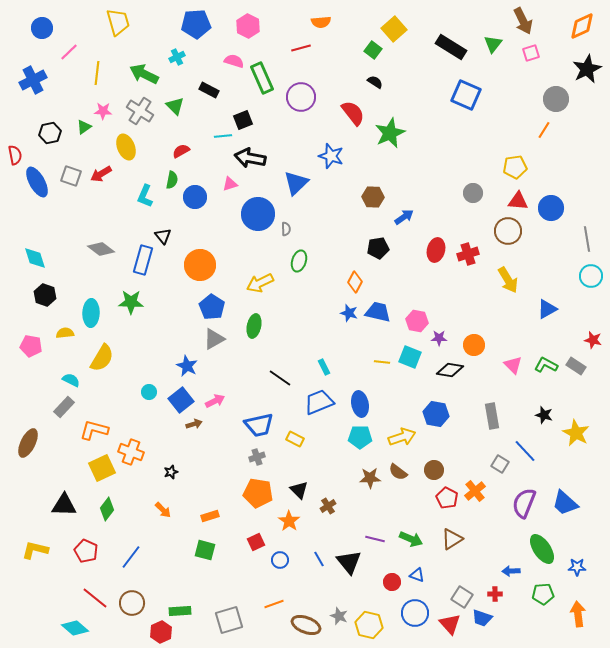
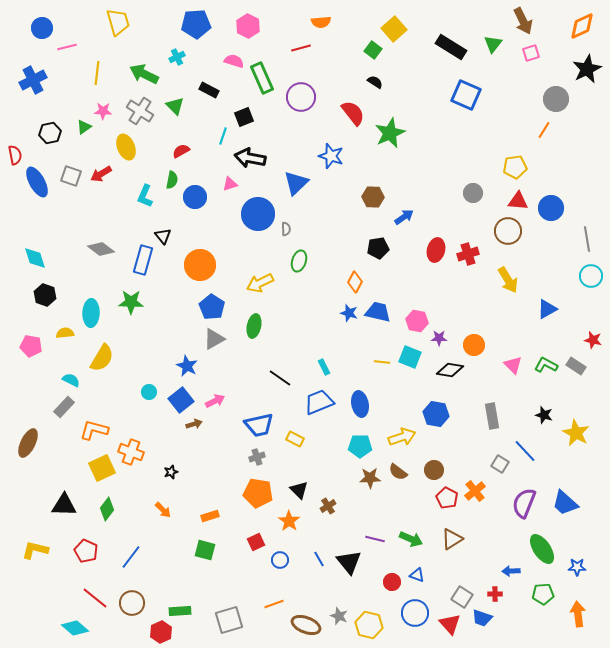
pink line at (69, 52): moved 2 px left, 5 px up; rotated 30 degrees clockwise
black square at (243, 120): moved 1 px right, 3 px up
cyan line at (223, 136): rotated 66 degrees counterclockwise
cyan pentagon at (360, 437): moved 9 px down
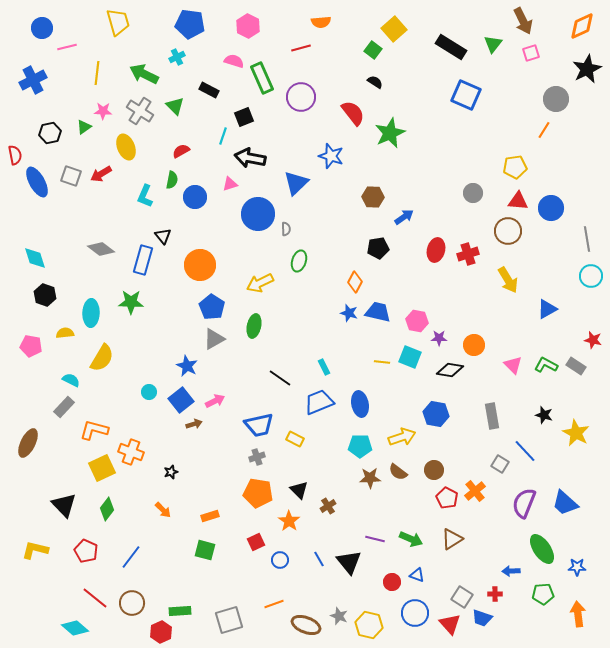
blue pentagon at (196, 24): moved 6 px left; rotated 12 degrees clockwise
black triangle at (64, 505): rotated 44 degrees clockwise
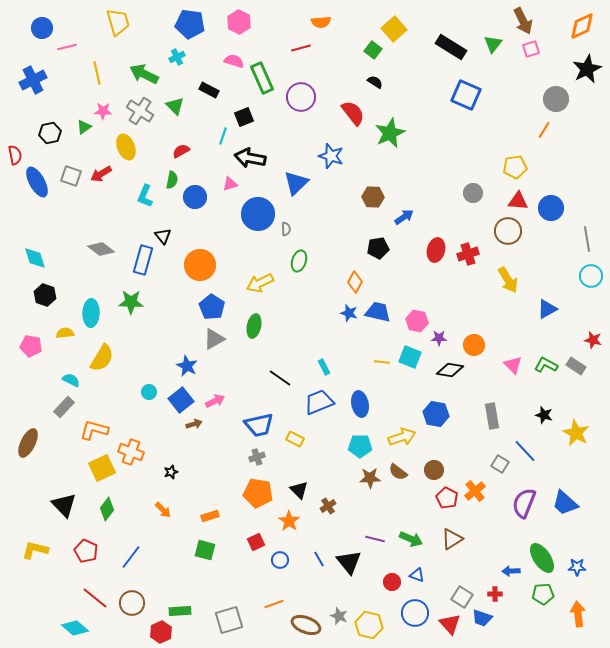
pink hexagon at (248, 26): moved 9 px left, 4 px up
pink square at (531, 53): moved 4 px up
yellow line at (97, 73): rotated 20 degrees counterclockwise
green ellipse at (542, 549): moved 9 px down
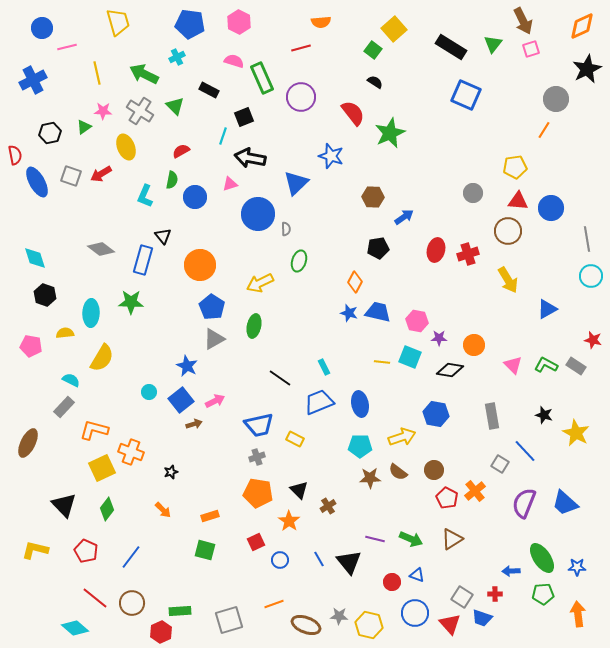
gray star at (339, 616): rotated 18 degrees counterclockwise
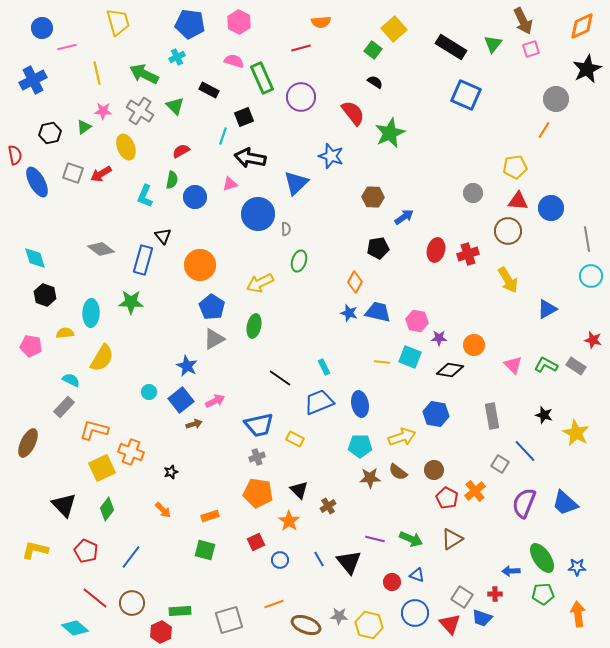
gray square at (71, 176): moved 2 px right, 3 px up
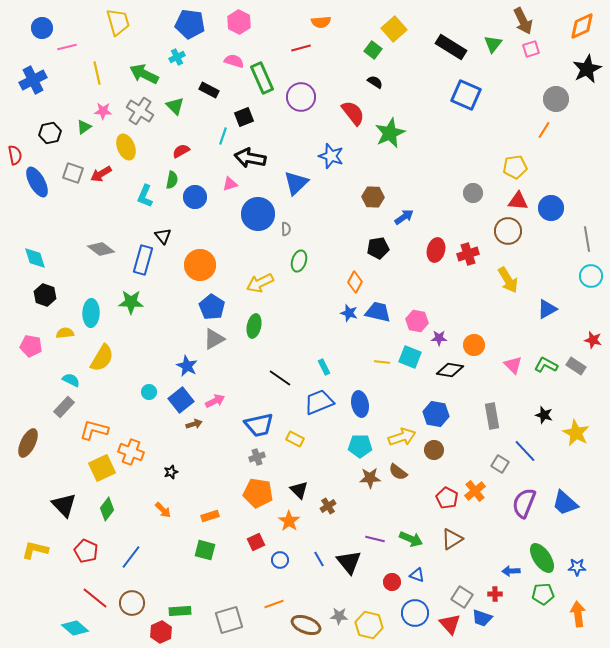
brown circle at (434, 470): moved 20 px up
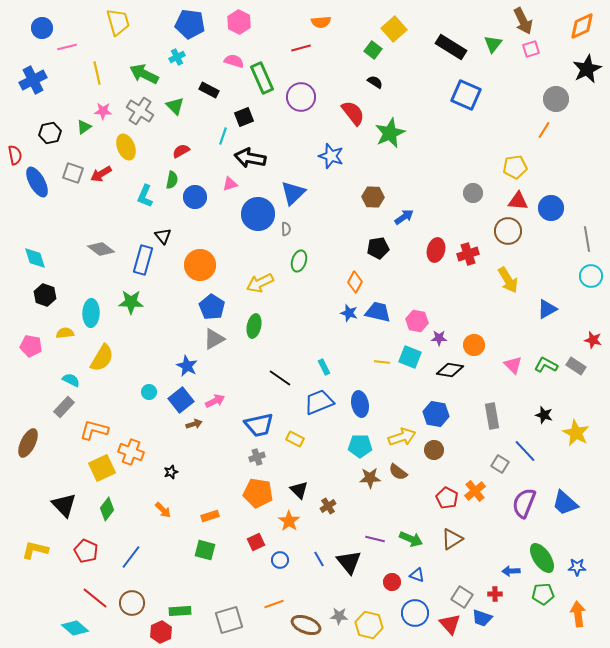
blue triangle at (296, 183): moved 3 px left, 10 px down
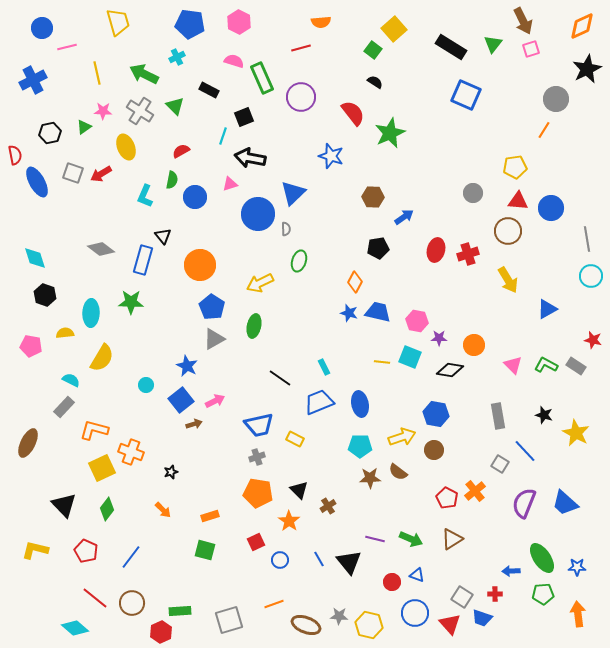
cyan circle at (149, 392): moved 3 px left, 7 px up
gray rectangle at (492, 416): moved 6 px right
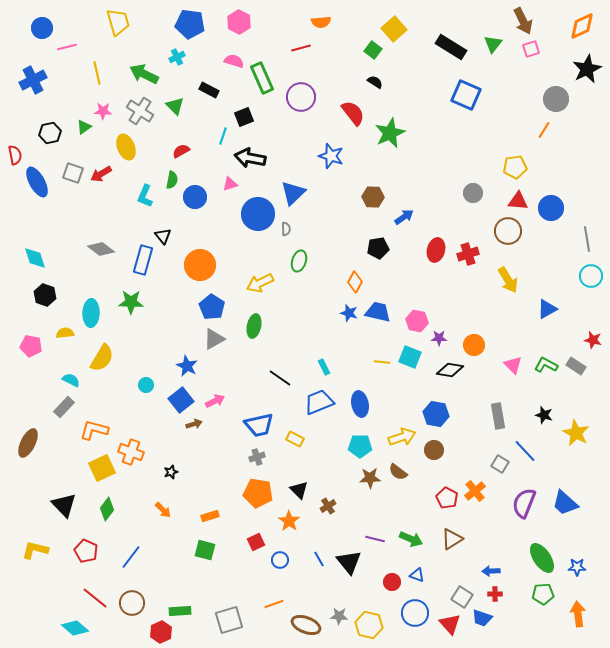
blue arrow at (511, 571): moved 20 px left
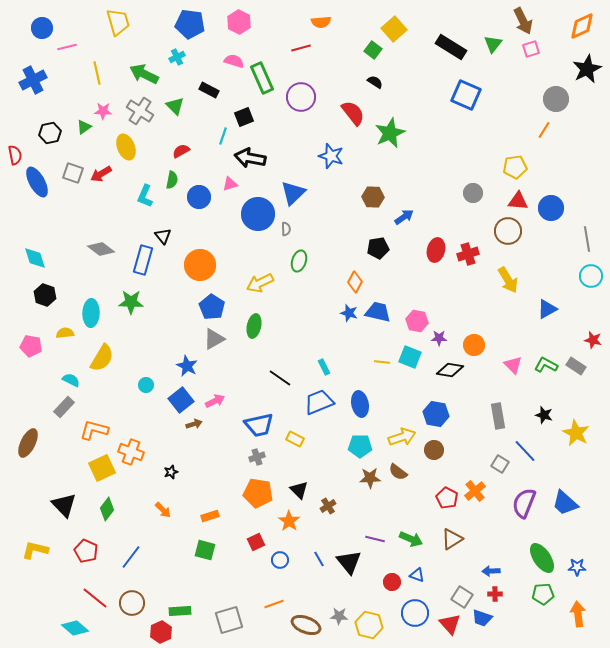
blue circle at (195, 197): moved 4 px right
